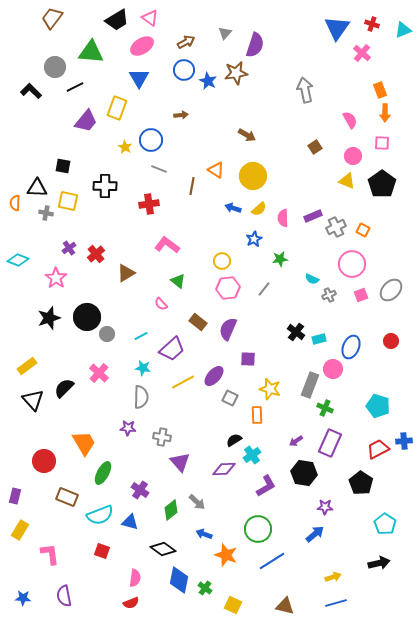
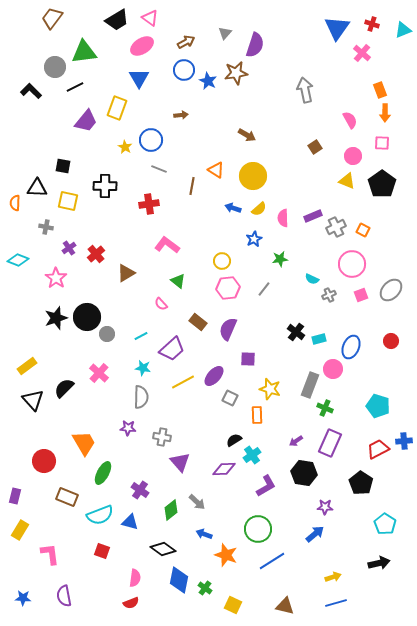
green triangle at (91, 52): moved 7 px left; rotated 12 degrees counterclockwise
gray cross at (46, 213): moved 14 px down
black star at (49, 318): moved 7 px right
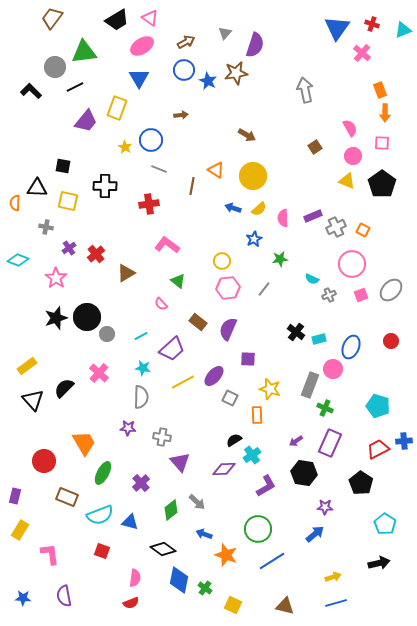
pink semicircle at (350, 120): moved 8 px down
purple cross at (140, 490): moved 1 px right, 7 px up; rotated 12 degrees clockwise
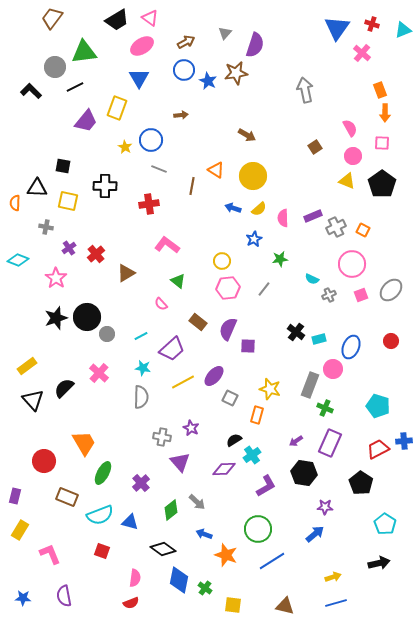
purple square at (248, 359): moved 13 px up
orange rectangle at (257, 415): rotated 18 degrees clockwise
purple star at (128, 428): moved 63 px right; rotated 21 degrees clockwise
pink L-shape at (50, 554): rotated 15 degrees counterclockwise
yellow square at (233, 605): rotated 18 degrees counterclockwise
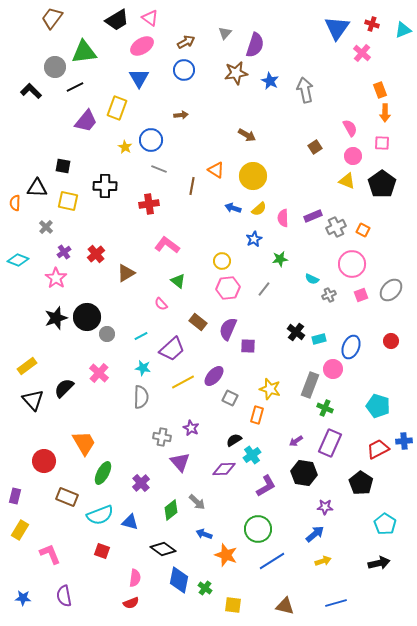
blue star at (208, 81): moved 62 px right
gray cross at (46, 227): rotated 32 degrees clockwise
purple cross at (69, 248): moved 5 px left, 4 px down
yellow arrow at (333, 577): moved 10 px left, 16 px up
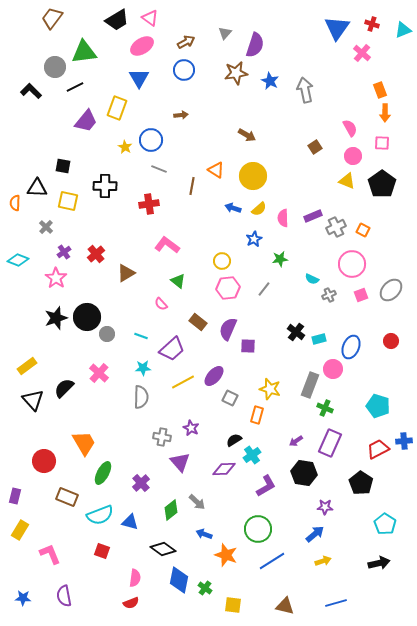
cyan line at (141, 336): rotated 48 degrees clockwise
cyan star at (143, 368): rotated 14 degrees counterclockwise
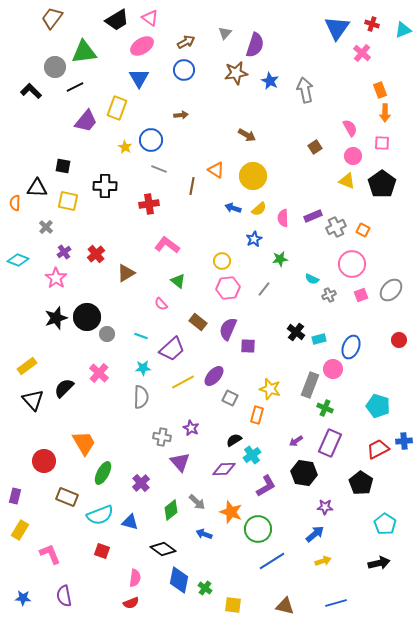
red circle at (391, 341): moved 8 px right, 1 px up
orange star at (226, 555): moved 5 px right, 43 px up
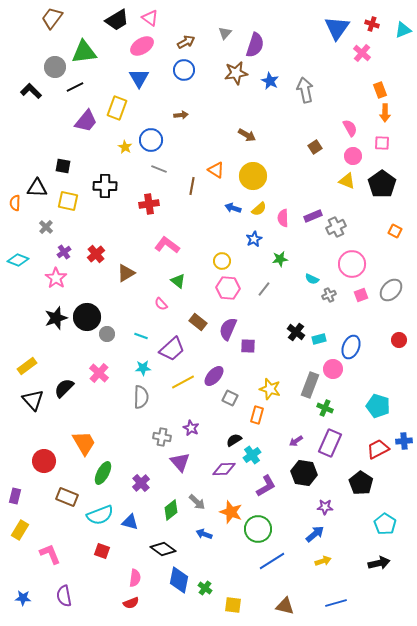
orange square at (363, 230): moved 32 px right, 1 px down
pink hexagon at (228, 288): rotated 10 degrees clockwise
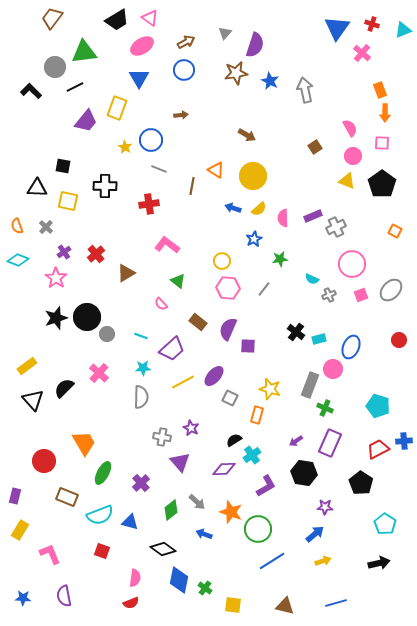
orange semicircle at (15, 203): moved 2 px right, 23 px down; rotated 21 degrees counterclockwise
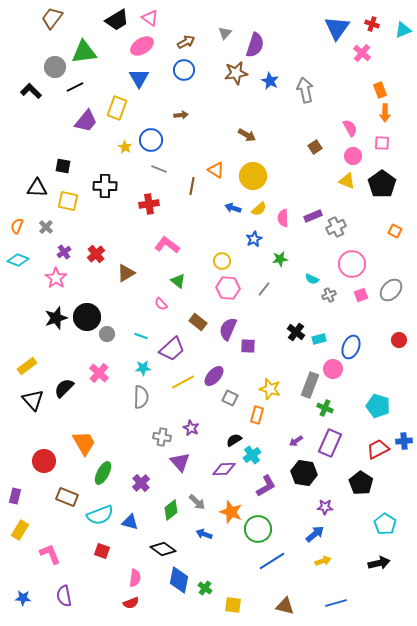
orange semicircle at (17, 226): rotated 42 degrees clockwise
